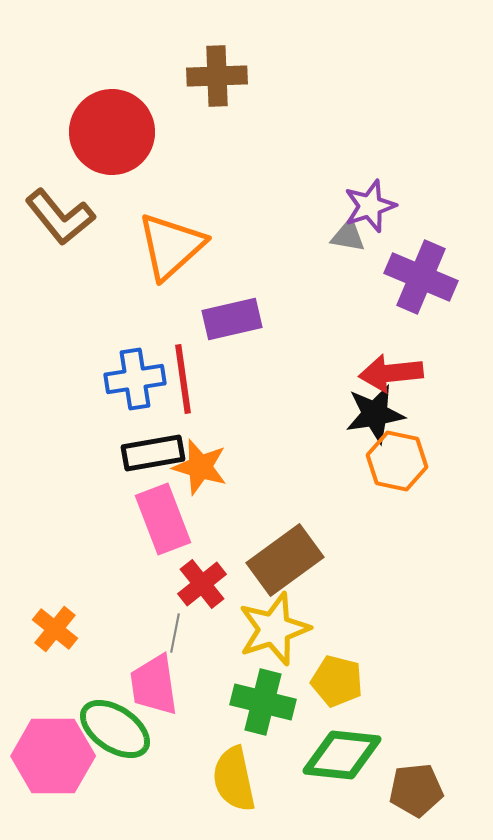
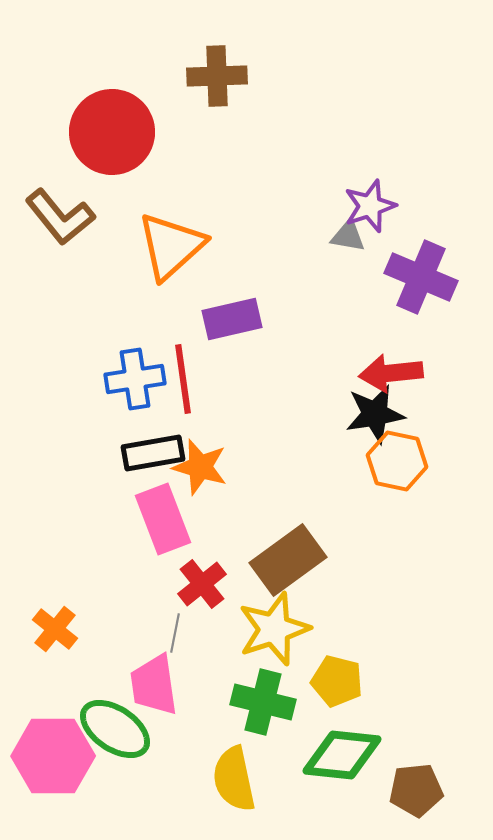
brown rectangle: moved 3 px right
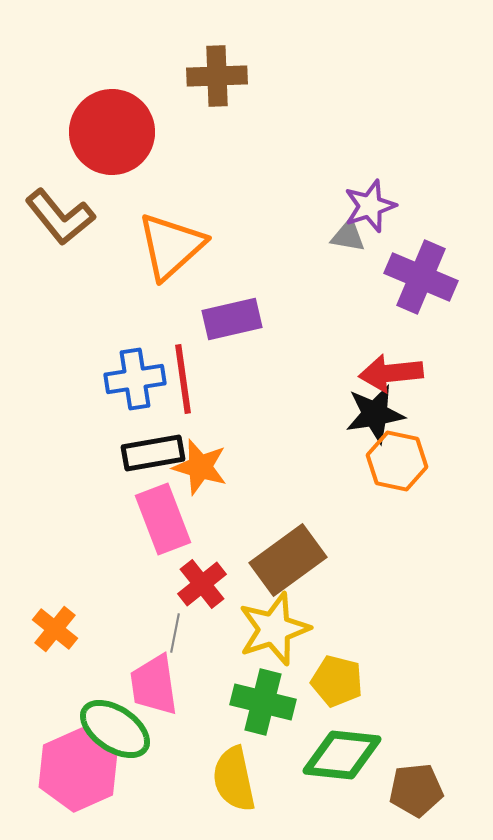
pink hexagon: moved 25 px right, 14 px down; rotated 24 degrees counterclockwise
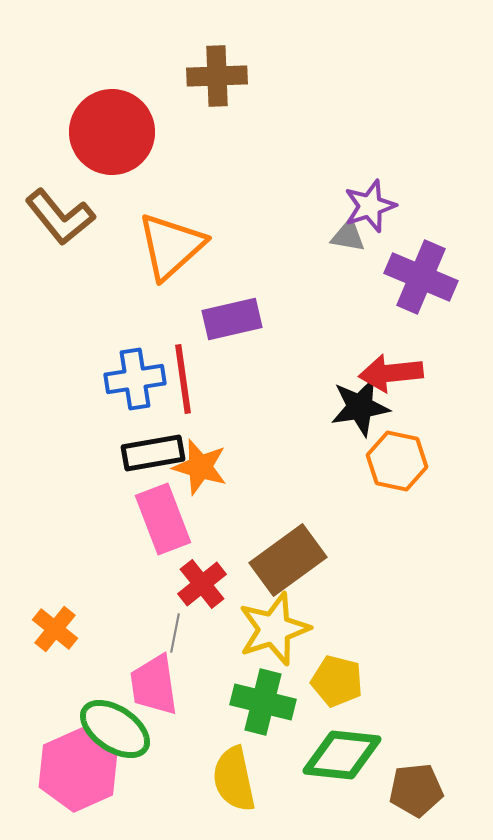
black star: moved 15 px left, 7 px up
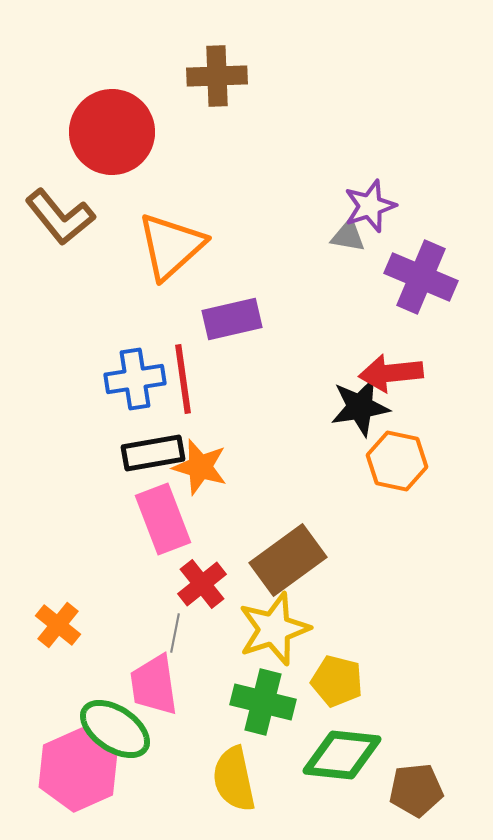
orange cross: moved 3 px right, 4 px up
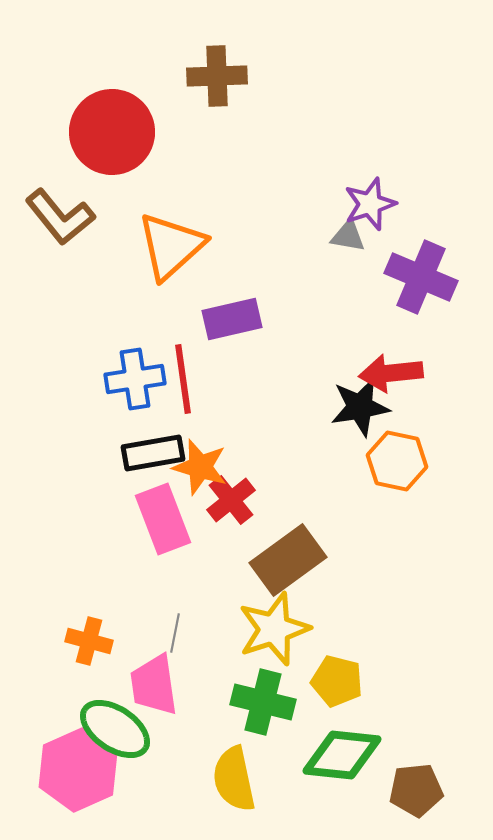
purple star: moved 2 px up
red cross: moved 29 px right, 84 px up
orange cross: moved 31 px right, 16 px down; rotated 24 degrees counterclockwise
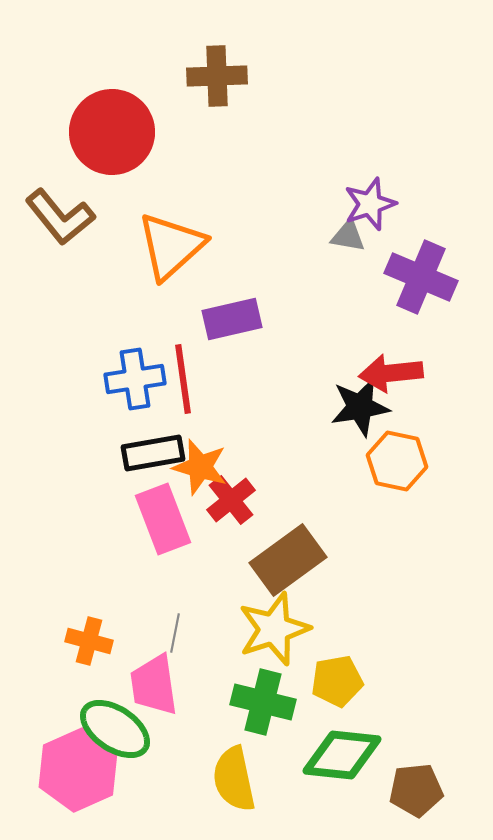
yellow pentagon: rotated 24 degrees counterclockwise
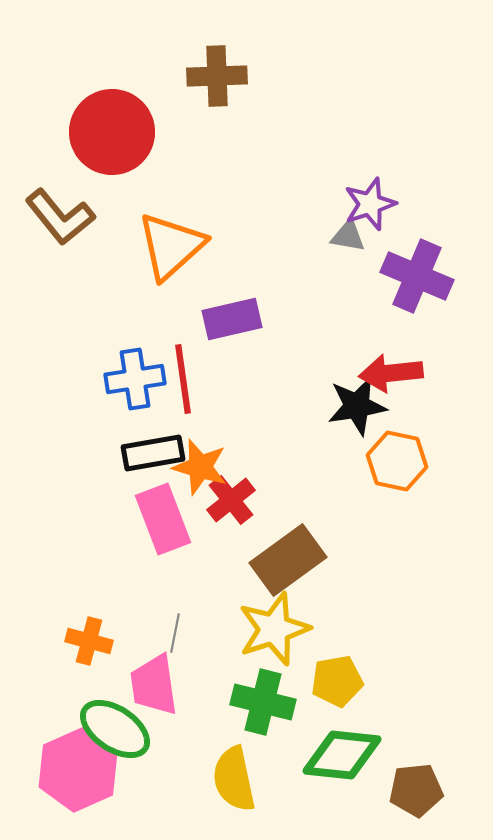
purple cross: moved 4 px left, 1 px up
black star: moved 3 px left, 1 px up
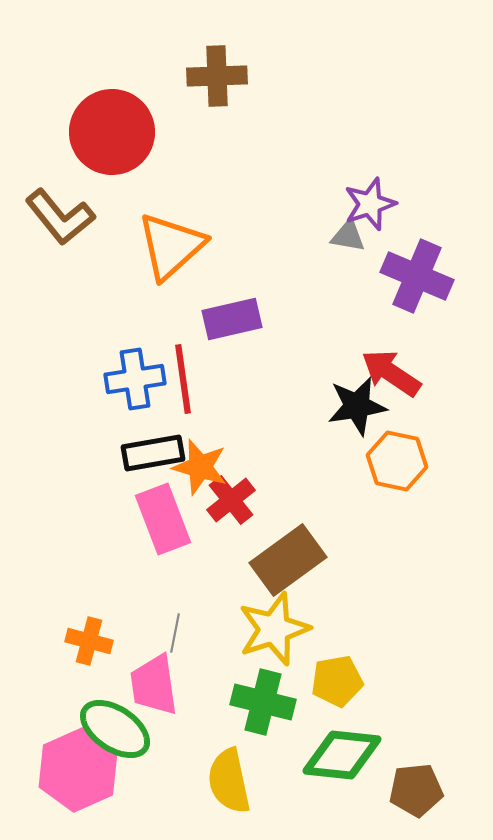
red arrow: rotated 40 degrees clockwise
yellow semicircle: moved 5 px left, 2 px down
